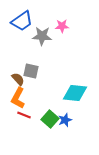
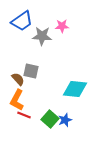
cyan diamond: moved 4 px up
orange L-shape: moved 1 px left, 2 px down
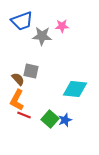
blue trapezoid: rotated 15 degrees clockwise
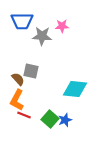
blue trapezoid: rotated 20 degrees clockwise
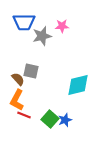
blue trapezoid: moved 2 px right, 1 px down
gray star: rotated 18 degrees counterclockwise
cyan diamond: moved 3 px right, 4 px up; rotated 20 degrees counterclockwise
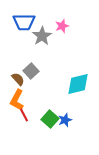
pink star: rotated 16 degrees counterclockwise
gray star: rotated 18 degrees counterclockwise
gray square: rotated 35 degrees clockwise
cyan diamond: moved 1 px up
red line: rotated 40 degrees clockwise
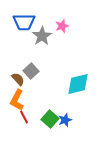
red line: moved 2 px down
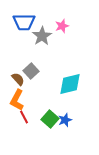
cyan diamond: moved 8 px left
